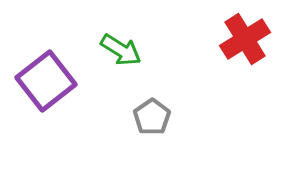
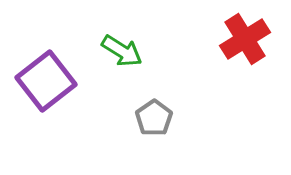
green arrow: moved 1 px right, 1 px down
gray pentagon: moved 2 px right, 1 px down
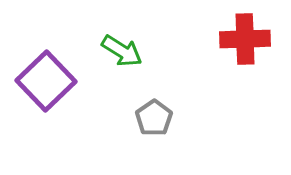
red cross: rotated 30 degrees clockwise
purple square: rotated 6 degrees counterclockwise
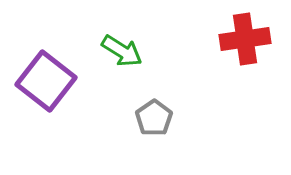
red cross: rotated 6 degrees counterclockwise
purple square: rotated 8 degrees counterclockwise
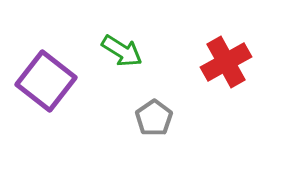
red cross: moved 19 px left, 23 px down; rotated 21 degrees counterclockwise
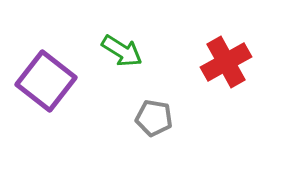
gray pentagon: rotated 27 degrees counterclockwise
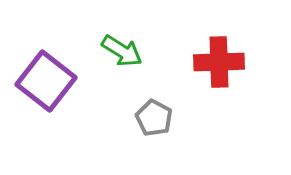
red cross: moved 7 px left; rotated 27 degrees clockwise
gray pentagon: rotated 18 degrees clockwise
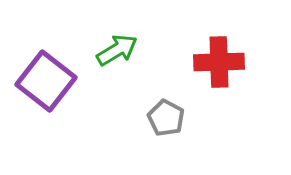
green arrow: moved 5 px left, 1 px up; rotated 63 degrees counterclockwise
gray pentagon: moved 12 px right
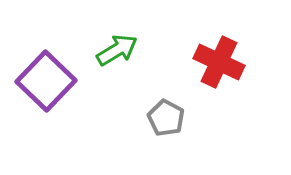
red cross: rotated 27 degrees clockwise
purple square: rotated 6 degrees clockwise
